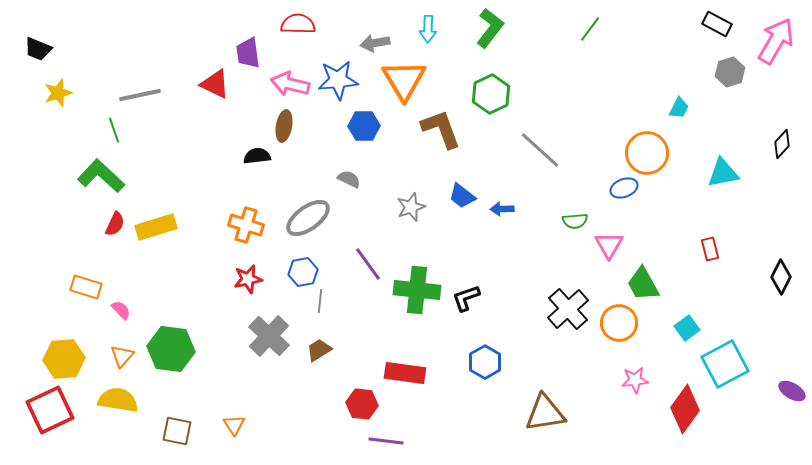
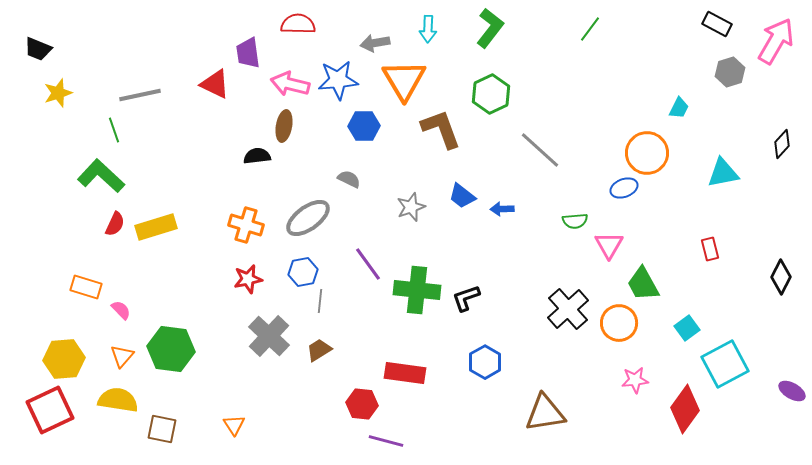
brown square at (177, 431): moved 15 px left, 2 px up
purple line at (386, 441): rotated 8 degrees clockwise
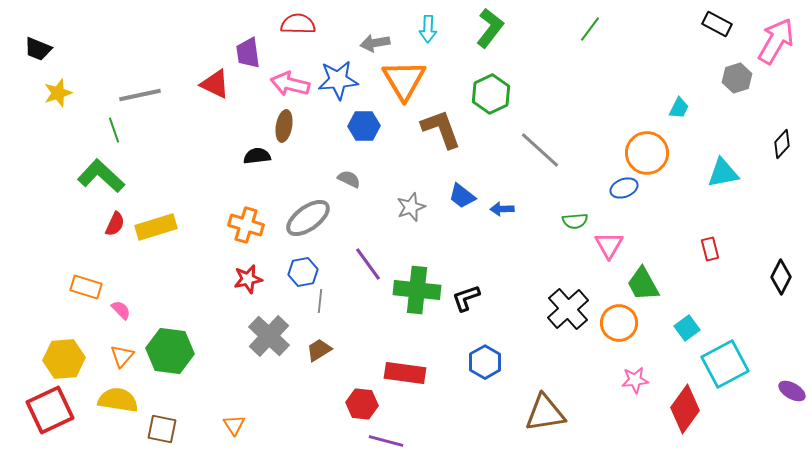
gray hexagon at (730, 72): moved 7 px right, 6 px down
green hexagon at (171, 349): moved 1 px left, 2 px down
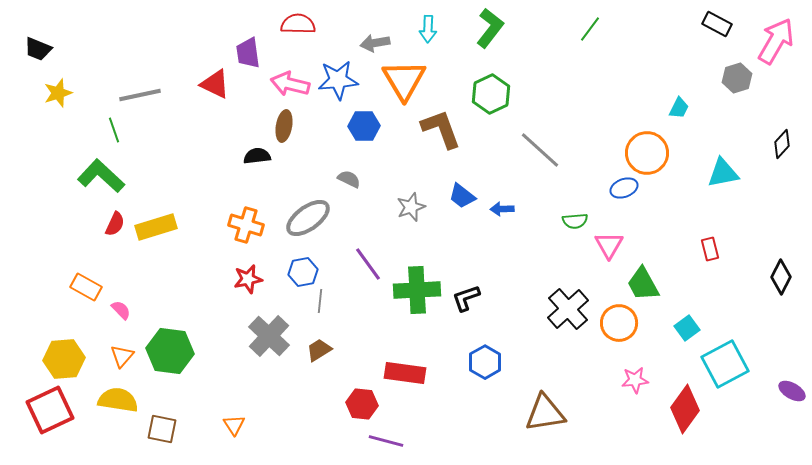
orange rectangle at (86, 287): rotated 12 degrees clockwise
green cross at (417, 290): rotated 9 degrees counterclockwise
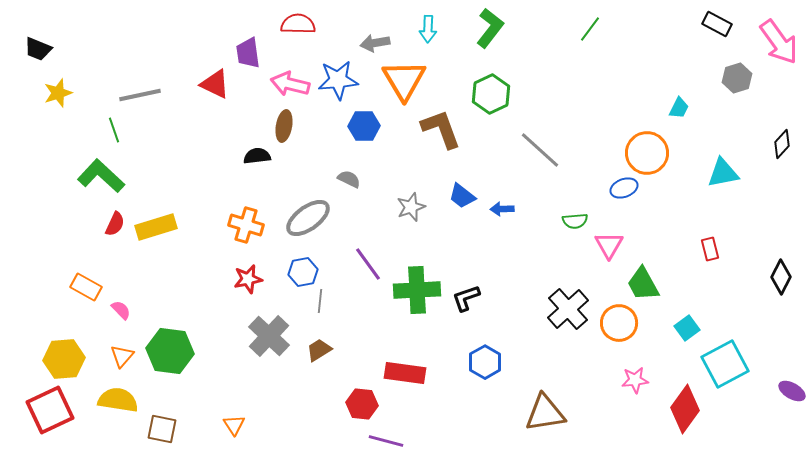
pink arrow at (776, 41): moved 3 px right, 1 px down; rotated 114 degrees clockwise
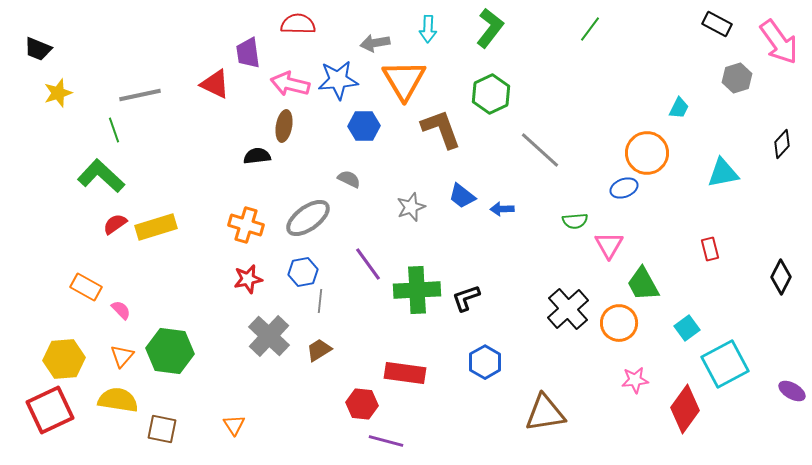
red semicircle at (115, 224): rotated 150 degrees counterclockwise
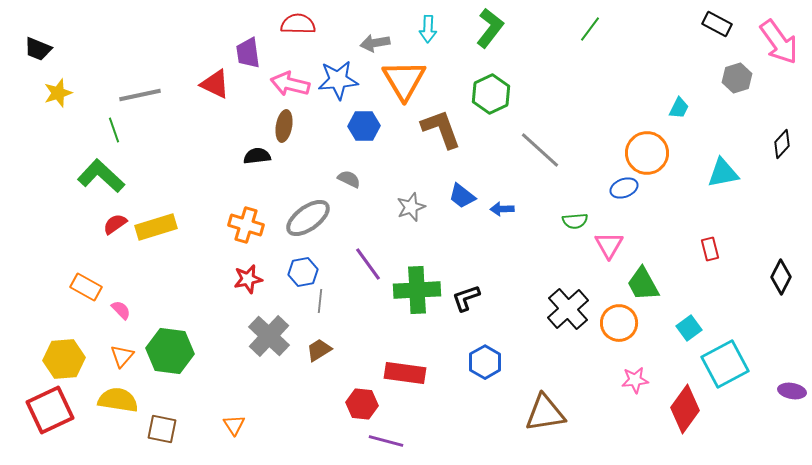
cyan square at (687, 328): moved 2 px right
purple ellipse at (792, 391): rotated 20 degrees counterclockwise
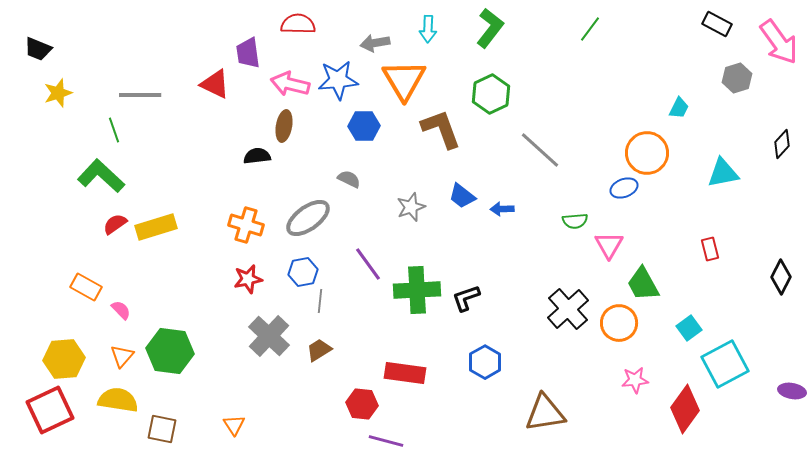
gray line at (140, 95): rotated 12 degrees clockwise
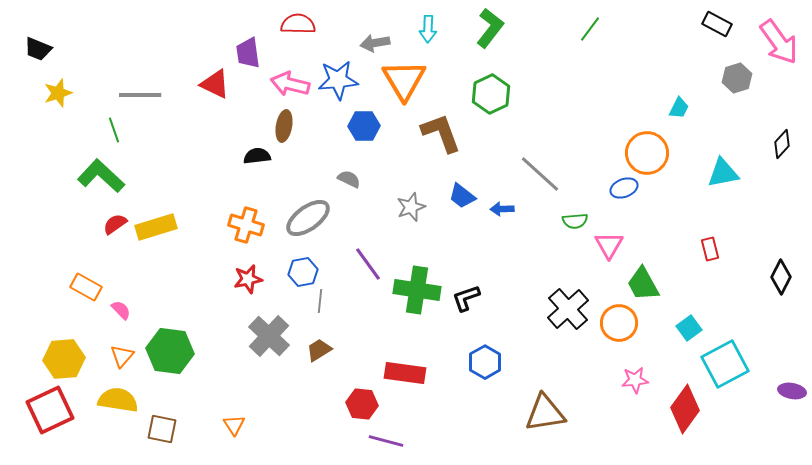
brown L-shape at (441, 129): moved 4 px down
gray line at (540, 150): moved 24 px down
green cross at (417, 290): rotated 12 degrees clockwise
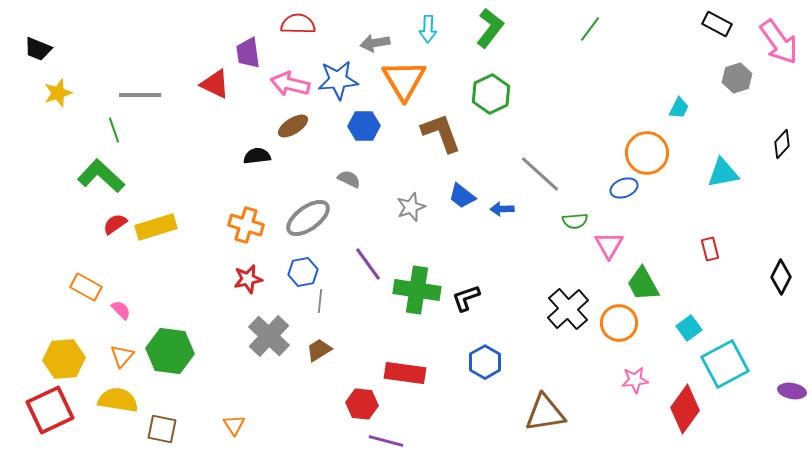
brown ellipse at (284, 126): moved 9 px right; rotated 48 degrees clockwise
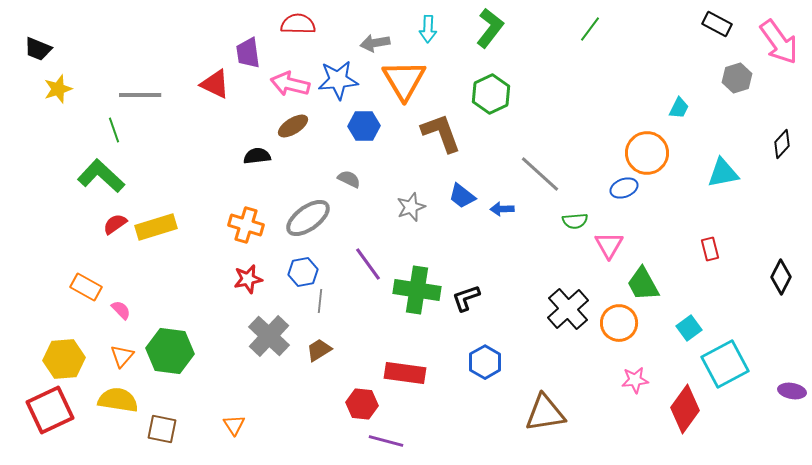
yellow star at (58, 93): moved 4 px up
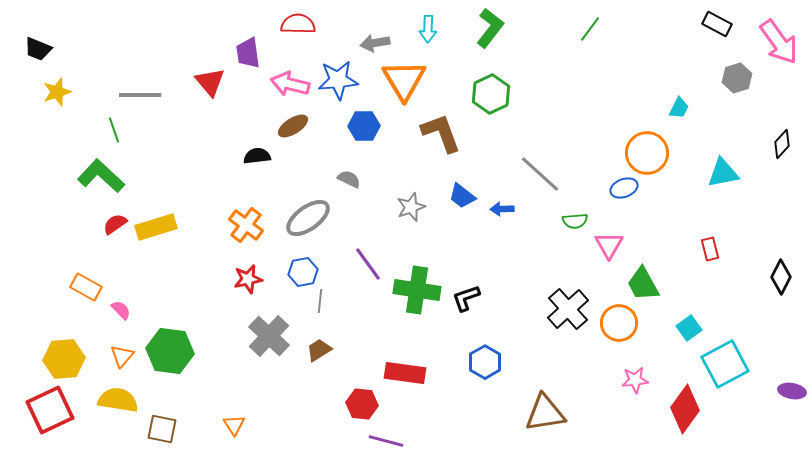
red triangle at (215, 84): moved 5 px left, 2 px up; rotated 24 degrees clockwise
yellow star at (58, 89): moved 1 px left, 3 px down
orange cross at (246, 225): rotated 20 degrees clockwise
